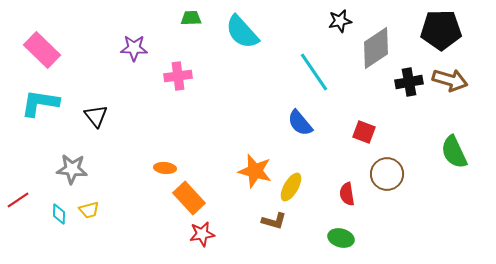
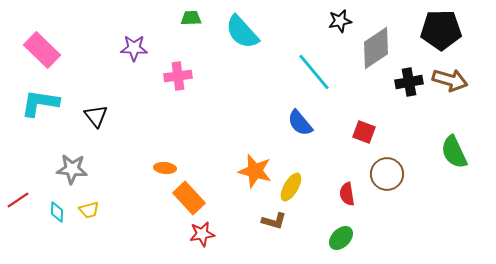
cyan line: rotated 6 degrees counterclockwise
cyan diamond: moved 2 px left, 2 px up
green ellipse: rotated 60 degrees counterclockwise
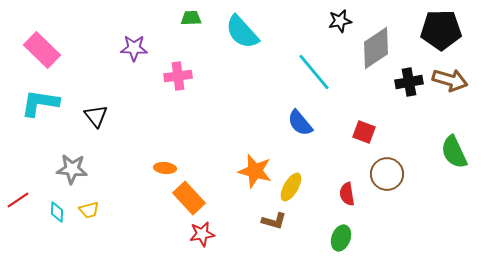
green ellipse: rotated 25 degrees counterclockwise
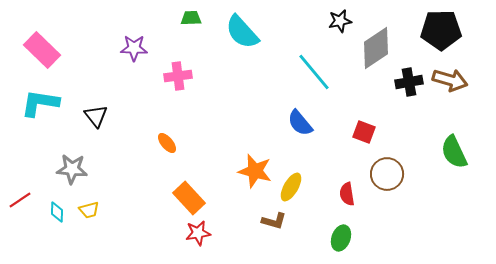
orange ellipse: moved 2 px right, 25 px up; rotated 45 degrees clockwise
red line: moved 2 px right
red star: moved 4 px left, 1 px up
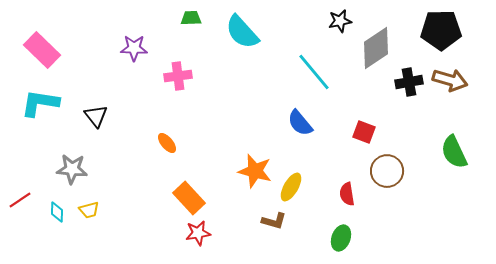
brown circle: moved 3 px up
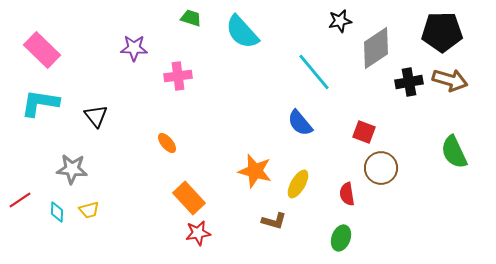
green trapezoid: rotated 20 degrees clockwise
black pentagon: moved 1 px right, 2 px down
brown circle: moved 6 px left, 3 px up
yellow ellipse: moved 7 px right, 3 px up
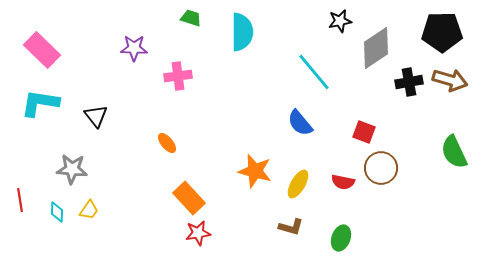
cyan semicircle: rotated 138 degrees counterclockwise
red semicircle: moved 4 px left, 12 px up; rotated 70 degrees counterclockwise
red line: rotated 65 degrees counterclockwise
yellow trapezoid: rotated 40 degrees counterclockwise
brown L-shape: moved 17 px right, 6 px down
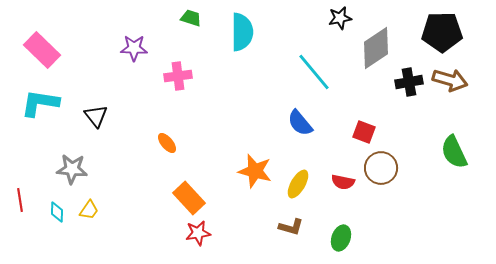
black star: moved 3 px up
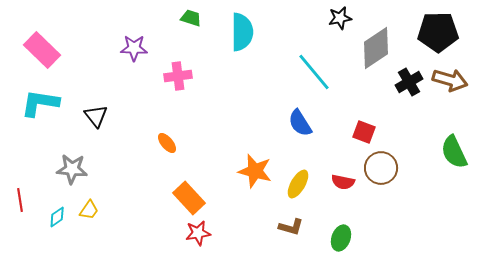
black pentagon: moved 4 px left
black cross: rotated 20 degrees counterclockwise
blue semicircle: rotated 8 degrees clockwise
cyan diamond: moved 5 px down; rotated 55 degrees clockwise
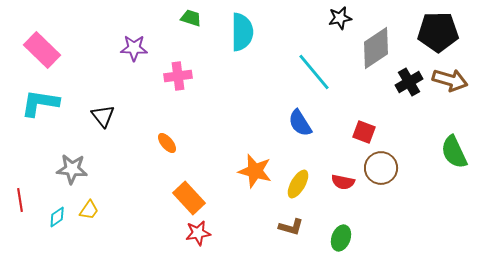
black triangle: moved 7 px right
